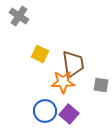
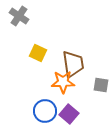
yellow square: moved 2 px left, 1 px up
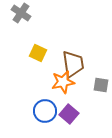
gray cross: moved 2 px right, 3 px up
orange star: rotated 10 degrees counterclockwise
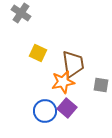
purple square: moved 2 px left, 6 px up
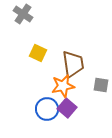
gray cross: moved 2 px right, 1 px down
orange star: moved 4 px down
blue circle: moved 2 px right, 2 px up
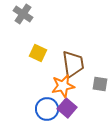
gray square: moved 1 px left, 1 px up
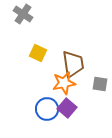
orange star: moved 1 px right, 3 px up
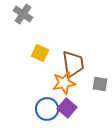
yellow square: moved 2 px right
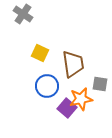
orange star: moved 17 px right, 16 px down
blue circle: moved 23 px up
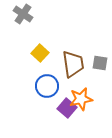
yellow square: rotated 18 degrees clockwise
gray square: moved 21 px up
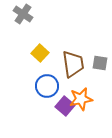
purple square: moved 2 px left, 2 px up
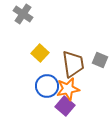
gray square: moved 3 px up; rotated 14 degrees clockwise
orange star: moved 13 px left, 10 px up
